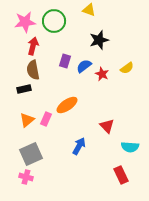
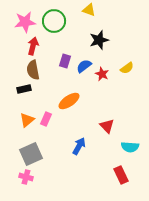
orange ellipse: moved 2 px right, 4 px up
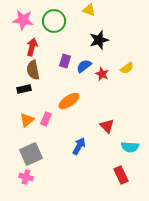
pink star: moved 2 px left, 2 px up; rotated 15 degrees clockwise
red arrow: moved 1 px left, 1 px down
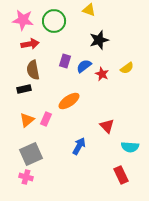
red arrow: moved 2 px left, 3 px up; rotated 66 degrees clockwise
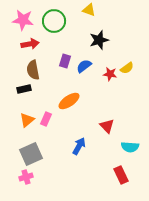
red star: moved 8 px right; rotated 16 degrees counterclockwise
pink cross: rotated 32 degrees counterclockwise
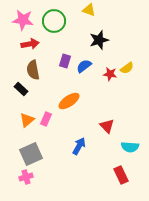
black rectangle: moved 3 px left; rotated 56 degrees clockwise
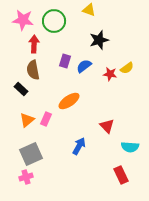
red arrow: moved 4 px right; rotated 78 degrees counterclockwise
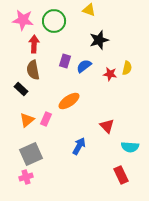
yellow semicircle: rotated 40 degrees counterclockwise
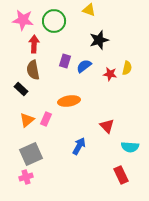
orange ellipse: rotated 25 degrees clockwise
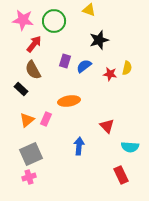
red arrow: rotated 36 degrees clockwise
brown semicircle: rotated 18 degrees counterclockwise
blue arrow: rotated 24 degrees counterclockwise
pink cross: moved 3 px right
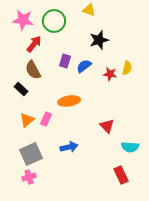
blue arrow: moved 10 px left, 1 px down; rotated 72 degrees clockwise
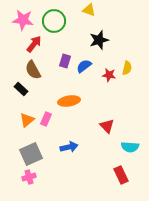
red star: moved 1 px left, 1 px down
